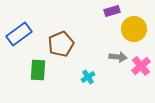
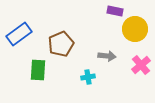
purple rectangle: moved 3 px right; rotated 28 degrees clockwise
yellow circle: moved 1 px right
gray arrow: moved 11 px left, 1 px up
pink cross: moved 1 px up
cyan cross: rotated 24 degrees clockwise
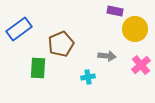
blue rectangle: moved 5 px up
green rectangle: moved 2 px up
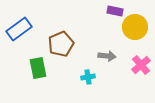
yellow circle: moved 2 px up
green rectangle: rotated 15 degrees counterclockwise
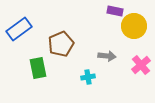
yellow circle: moved 1 px left, 1 px up
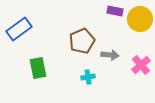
yellow circle: moved 6 px right, 7 px up
brown pentagon: moved 21 px right, 3 px up
gray arrow: moved 3 px right, 1 px up
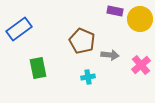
brown pentagon: rotated 25 degrees counterclockwise
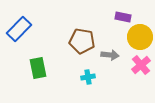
purple rectangle: moved 8 px right, 6 px down
yellow circle: moved 18 px down
blue rectangle: rotated 10 degrees counterclockwise
brown pentagon: rotated 15 degrees counterclockwise
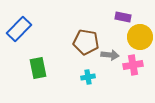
brown pentagon: moved 4 px right, 1 px down
pink cross: moved 8 px left; rotated 30 degrees clockwise
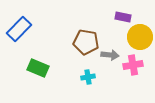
green rectangle: rotated 55 degrees counterclockwise
